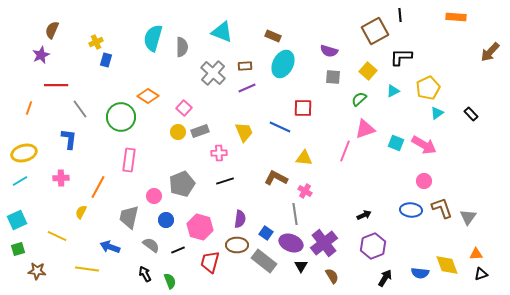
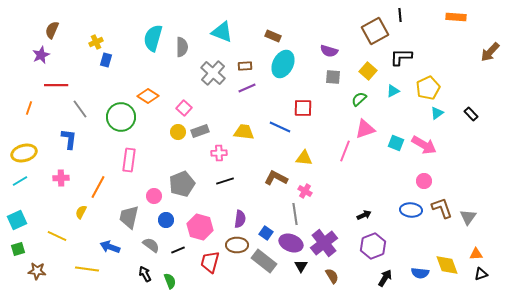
yellow trapezoid at (244, 132): rotated 60 degrees counterclockwise
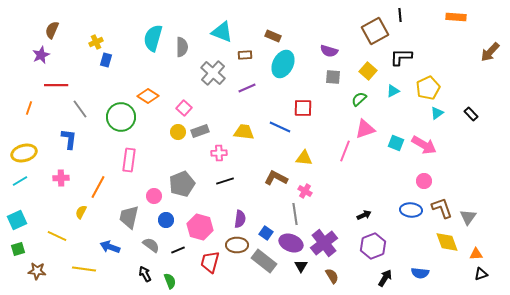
brown rectangle at (245, 66): moved 11 px up
yellow diamond at (447, 265): moved 23 px up
yellow line at (87, 269): moved 3 px left
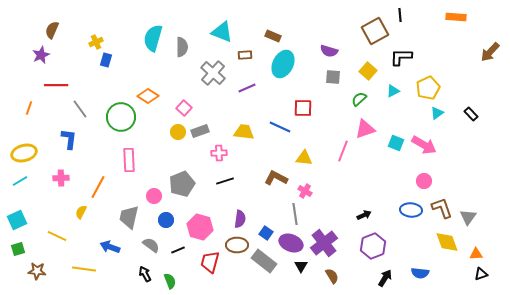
pink line at (345, 151): moved 2 px left
pink rectangle at (129, 160): rotated 10 degrees counterclockwise
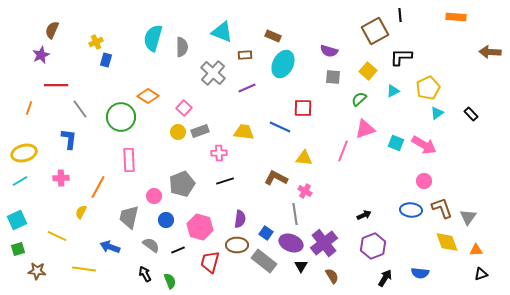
brown arrow at (490, 52): rotated 50 degrees clockwise
orange triangle at (476, 254): moved 4 px up
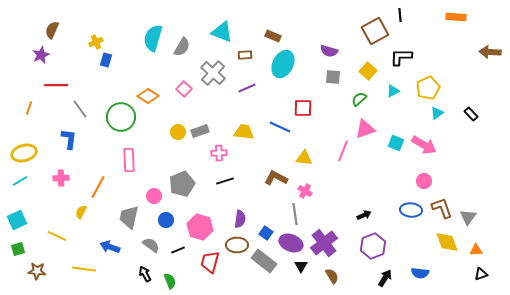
gray semicircle at (182, 47): rotated 30 degrees clockwise
pink square at (184, 108): moved 19 px up
